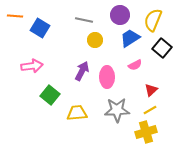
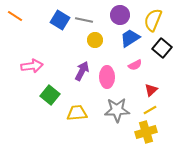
orange line: rotated 28 degrees clockwise
blue square: moved 20 px right, 8 px up
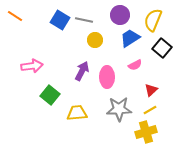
gray star: moved 2 px right, 1 px up
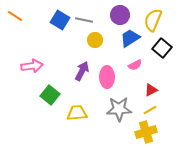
red triangle: rotated 16 degrees clockwise
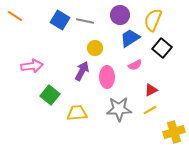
gray line: moved 1 px right, 1 px down
yellow circle: moved 8 px down
yellow cross: moved 28 px right
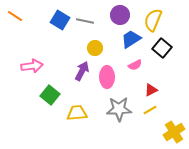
blue trapezoid: moved 1 px right, 1 px down
yellow cross: rotated 15 degrees counterclockwise
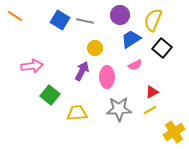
red triangle: moved 1 px right, 2 px down
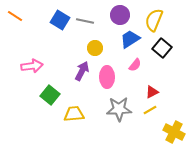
yellow semicircle: moved 1 px right
blue trapezoid: moved 1 px left
pink semicircle: rotated 24 degrees counterclockwise
yellow trapezoid: moved 3 px left, 1 px down
yellow cross: rotated 30 degrees counterclockwise
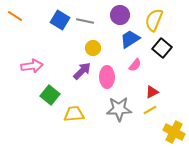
yellow circle: moved 2 px left
purple arrow: rotated 18 degrees clockwise
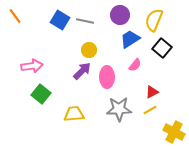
orange line: rotated 21 degrees clockwise
yellow circle: moved 4 px left, 2 px down
green square: moved 9 px left, 1 px up
